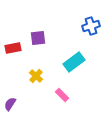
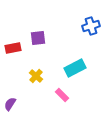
cyan rectangle: moved 1 px right, 6 px down; rotated 10 degrees clockwise
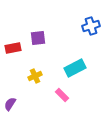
yellow cross: moved 1 px left; rotated 24 degrees clockwise
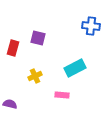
blue cross: rotated 24 degrees clockwise
purple square: rotated 21 degrees clockwise
red rectangle: rotated 63 degrees counterclockwise
pink rectangle: rotated 40 degrees counterclockwise
purple semicircle: rotated 72 degrees clockwise
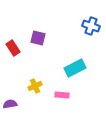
blue cross: rotated 12 degrees clockwise
red rectangle: rotated 49 degrees counterclockwise
yellow cross: moved 10 px down
purple semicircle: rotated 24 degrees counterclockwise
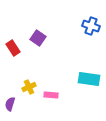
purple square: rotated 21 degrees clockwise
cyan rectangle: moved 14 px right, 11 px down; rotated 35 degrees clockwise
yellow cross: moved 6 px left, 1 px down
pink rectangle: moved 11 px left
purple semicircle: rotated 64 degrees counterclockwise
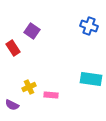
blue cross: moved 2 px left
purple square: moved 6 px left, 7 px up
cyan rectangle: moved 2 px right
purple semicircle: moved 2 px right, 1 px down; rotated 80 degrees counterclockwise
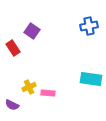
blue cross: rotated 30 degrees counterclockwise
pink rectangle: moved 3 px left, 2 px up
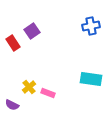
blue cross: moved 2 px right
purple square: rotated 21 degrees clockwise
red rectangle: moved 5 px up
yellow cross: rotated 16 degrees counterclockwise
pink rectangle: rotated 16 degrees clockwise
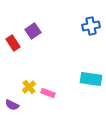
purple square: moved 1 px right
